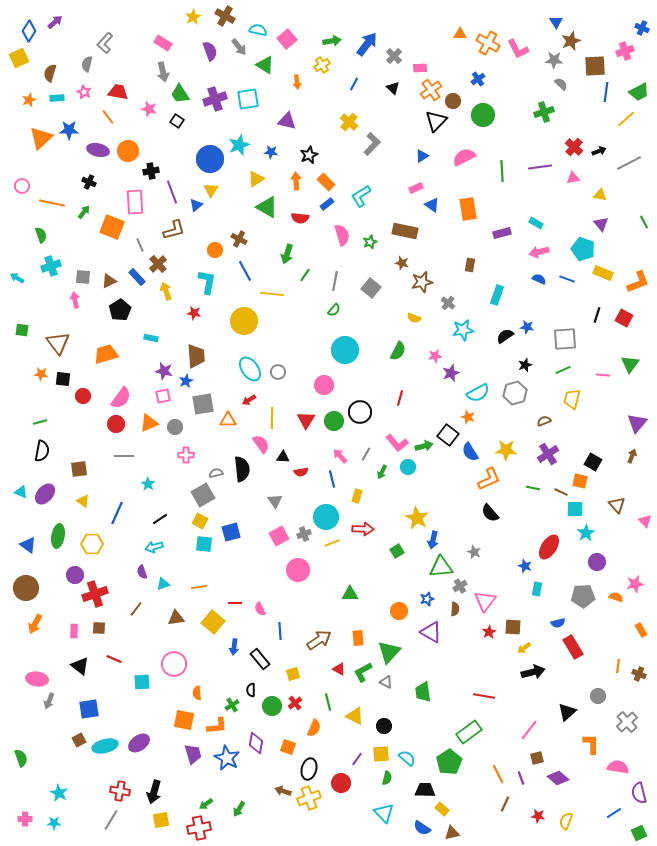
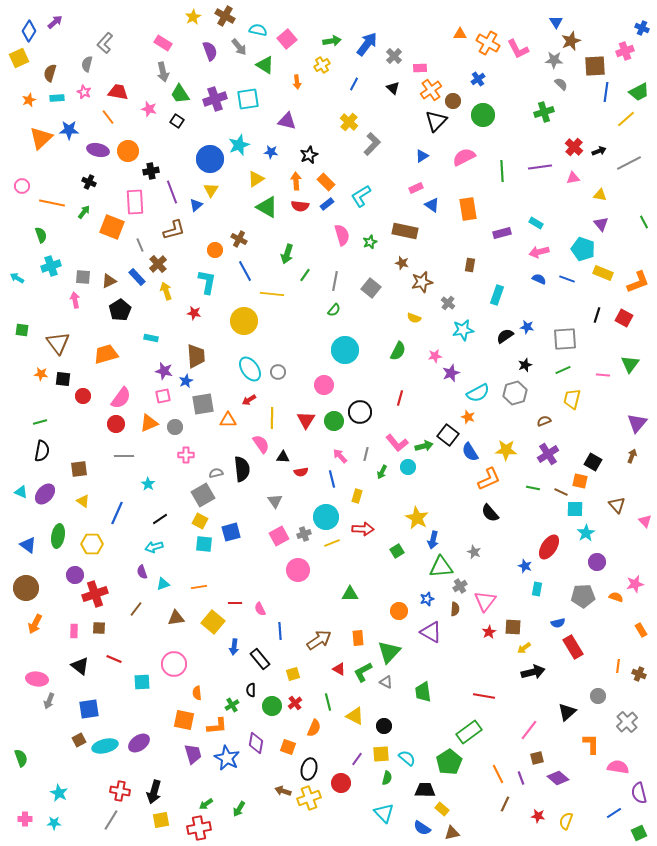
red semicircle at (300, 218): moved 12 px up
gray line at (366, 454): rotated 16 degrees counterclockwise
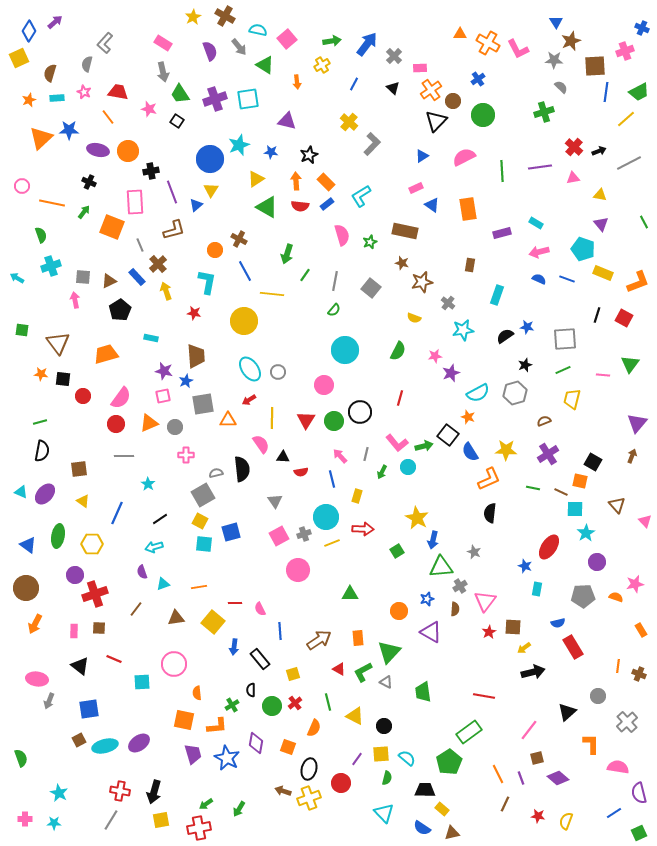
gray semicircle at (561, 84): moved 3 px down
black semicircle at (490, 513): rotated 48 degrees clockwise
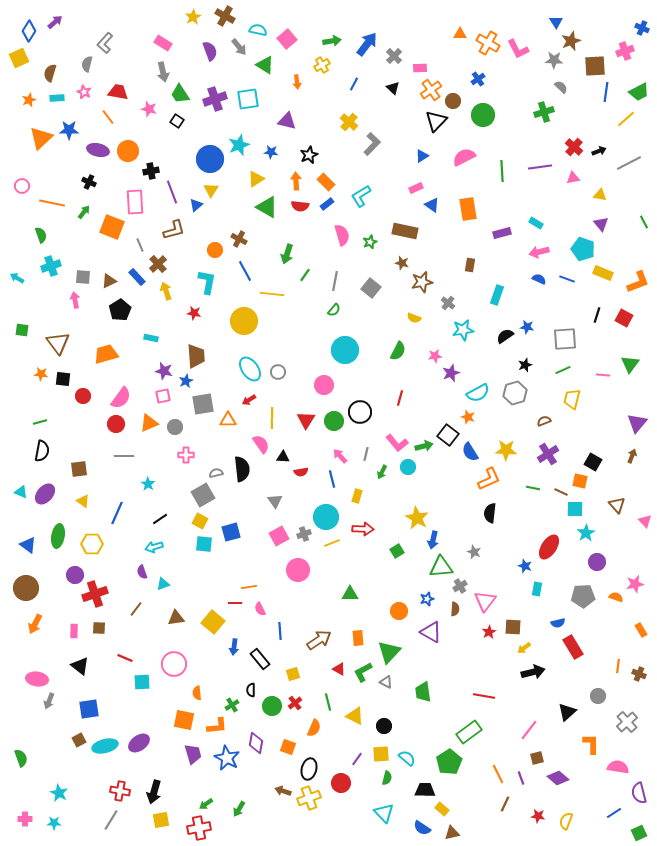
orange line at (199, 587): moved 50 px right
red line at (114, 659): moved 11 px right, 1 px up
